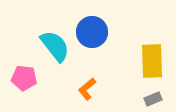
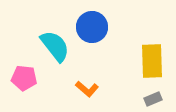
blue circle: moved 5 px up
orange L-shape: rotated 100 degrees counterclockwise
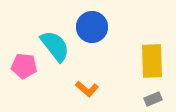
pink pentagon: moved 12 px up
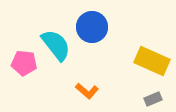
cyan semicircle: moved 1 px right, 1 px up
yellow rectangle: rotated 64 degrees counterclockwise
pink pentagon: moved 3 px up
orange L-shape: moved 2 px down
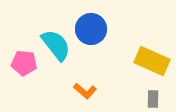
blue circle: moved 1 px left, 2 px down
orange L-shape: moved 2 px left
gray rectangle: rotated 66 degrees counterclockwise
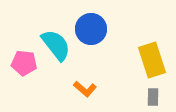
yellow rectangle: moved 1 px up; rotated 48 degrees clockwise
orange L-shape: moved 2 px up
gray rectangle: moved 2 px up
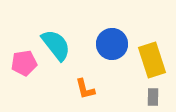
blue circle: moved 21 px right, 15 px down
pink pentagon: rotated 15 degrees counterclockwise
orange L-shape: rotated 35 degrees clockwise
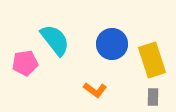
cyan semicircle: moved 1 px left, 5 px up
pink pentagon: moved 1 px right
orange L-shape: moved 10 px right, 1 px down; rotated 40 degrees counterclockwise
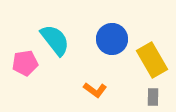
blue circle: moved 5 px up
yellow rectangle: rotated 12 degrees counterclockwise
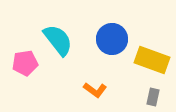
cyan semicircle: moved 3 px right
yellow rectangle: rotated 40 degrees counterclockwise
gray rectangle: rotated 12 degrees clockwise
